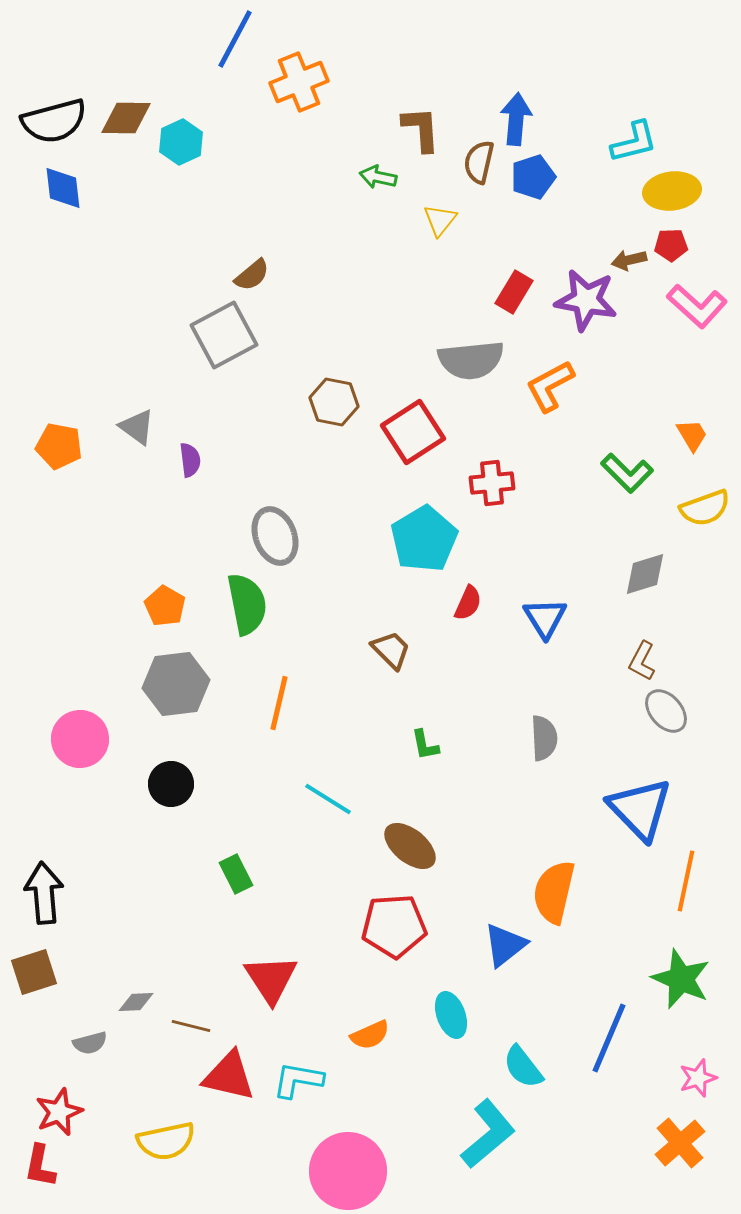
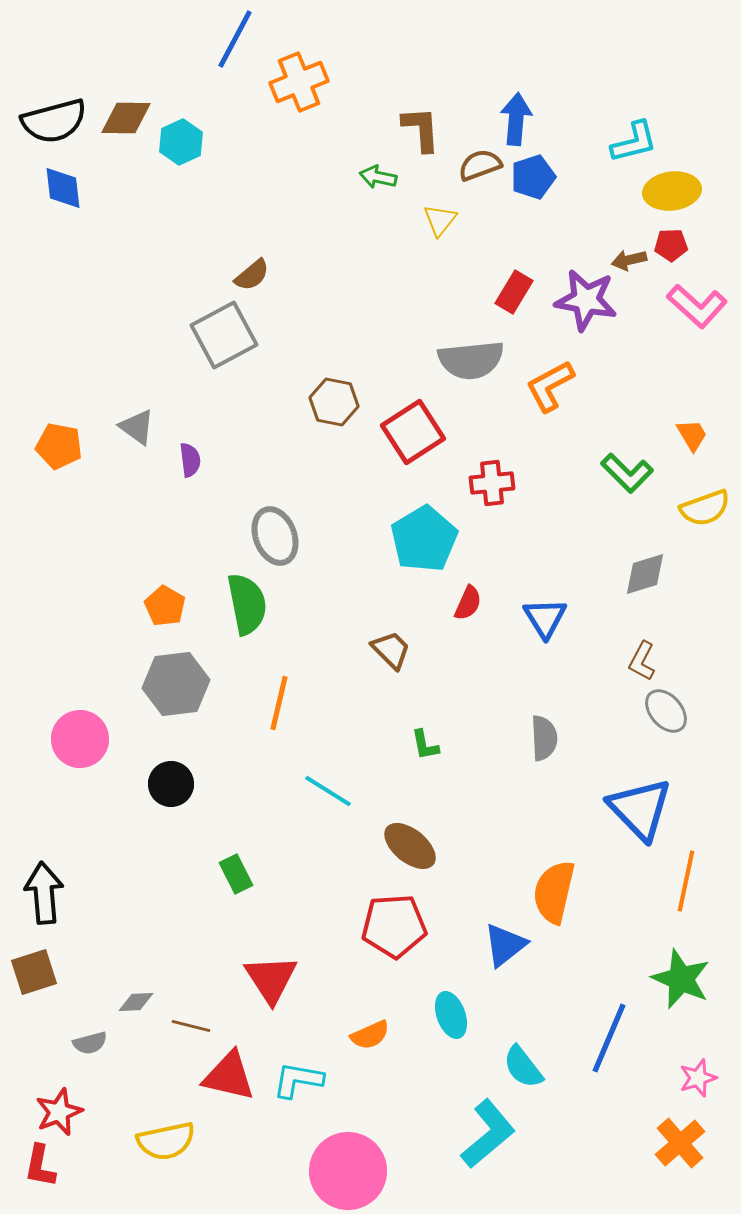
brown semicircle at (479, 162): moved 1 px right, 3 px down; rotated 57 degrees clockwise
cyan line at (328, 799): moved 8 px up
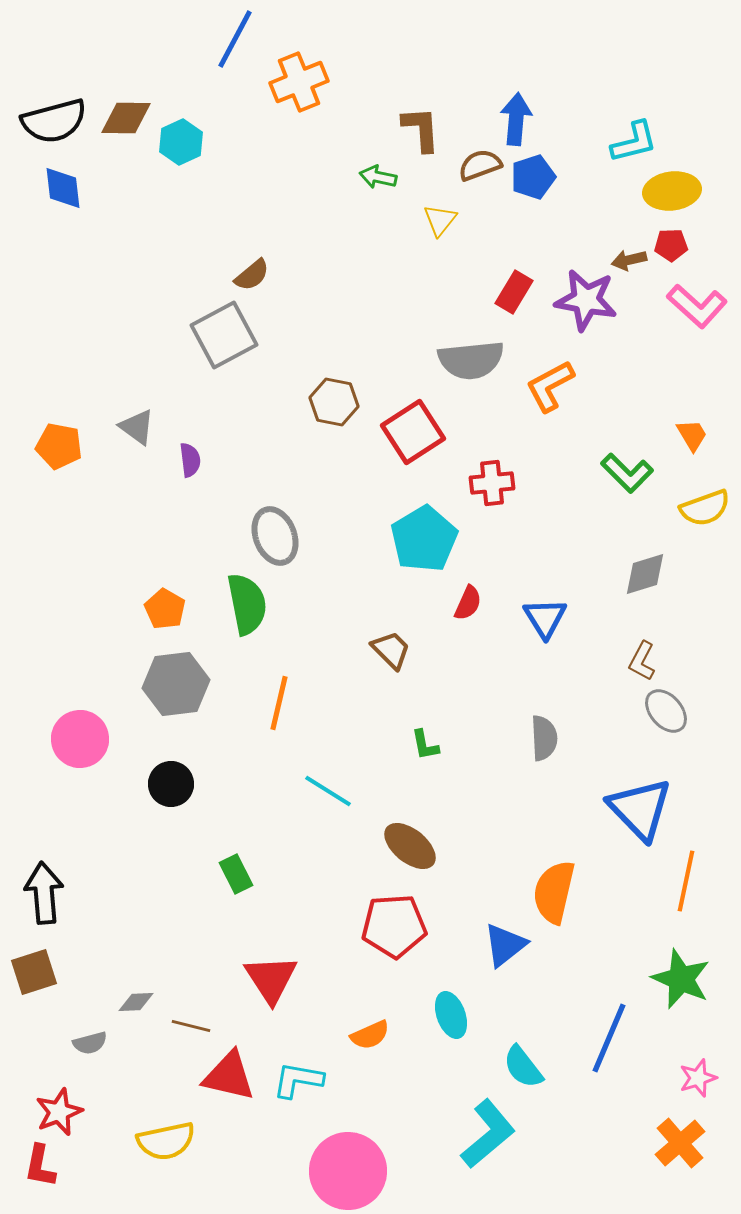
orange pentagon at (165, 606): moved 3 px down
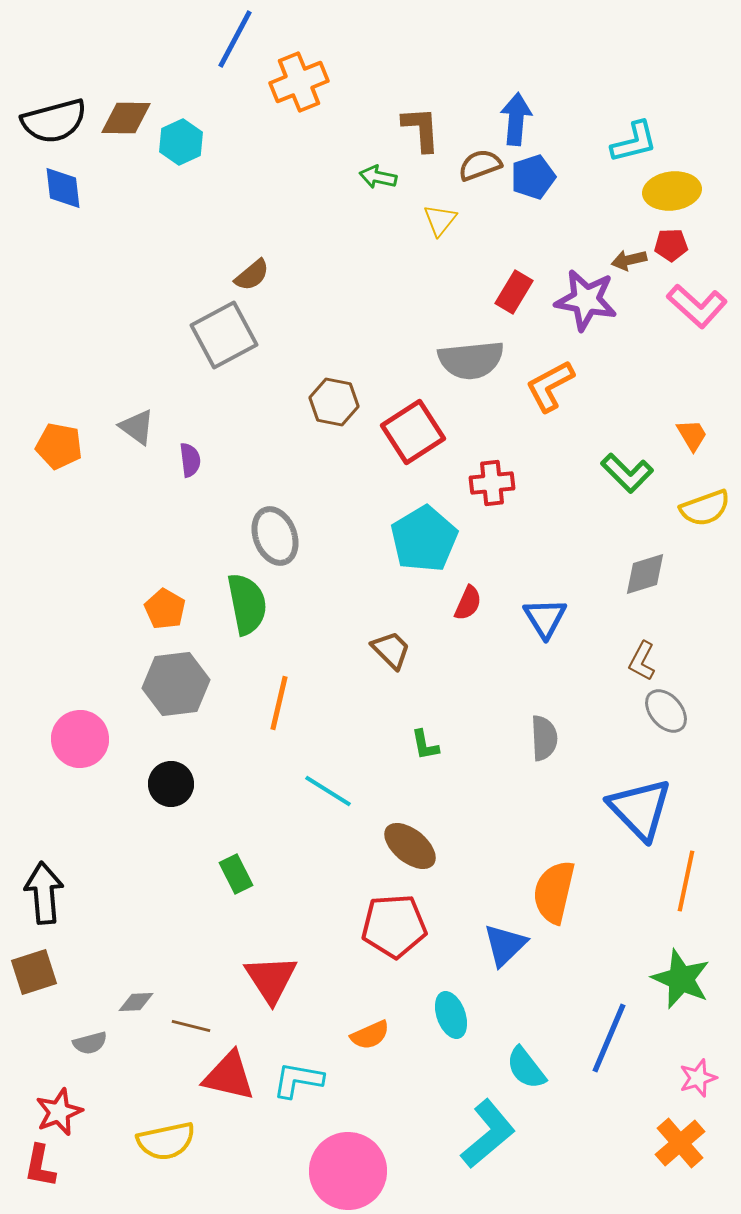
blue triangle at (505, 945): rotated 6 degrees counterclockwise
cyan semicircle at (523, 1067): moved 3 px right, 1 px down
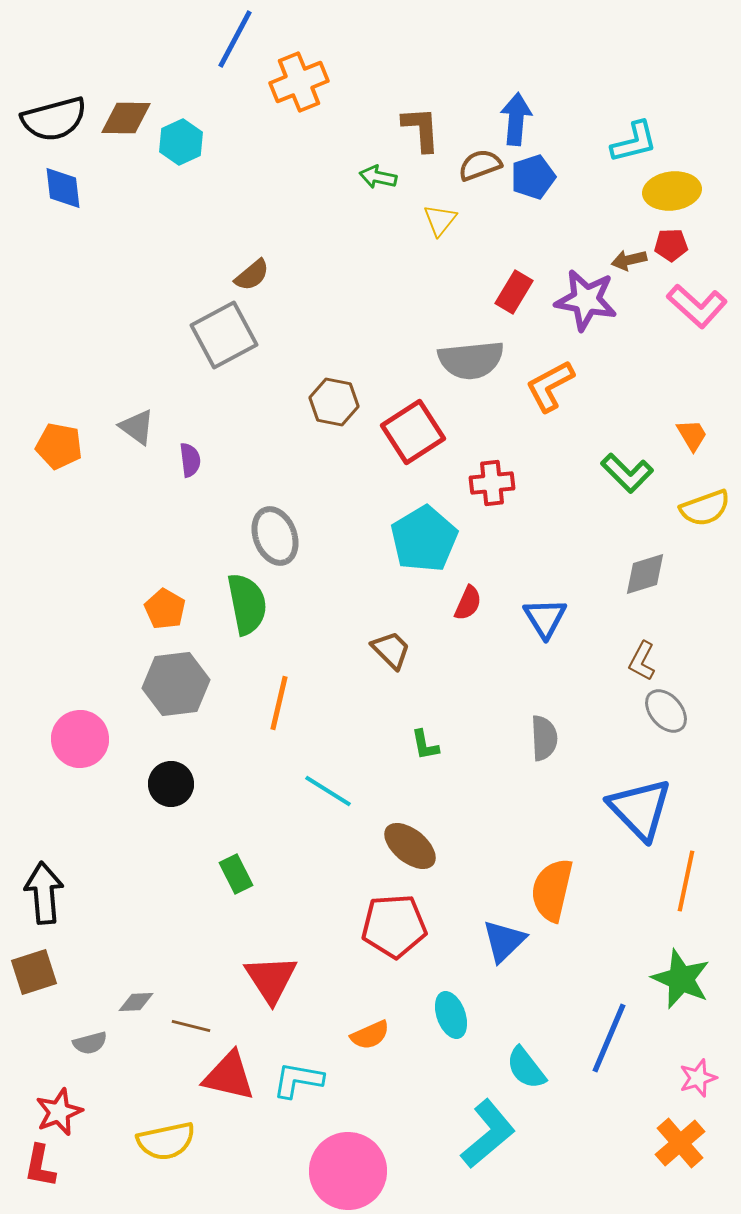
black semicircle at (54, 121): moved 2 px up
orange semicircle at (554, 892): moved 2 px left, 2 px up
blue triangle at (505, 945): moved 1 px left, 4 px up
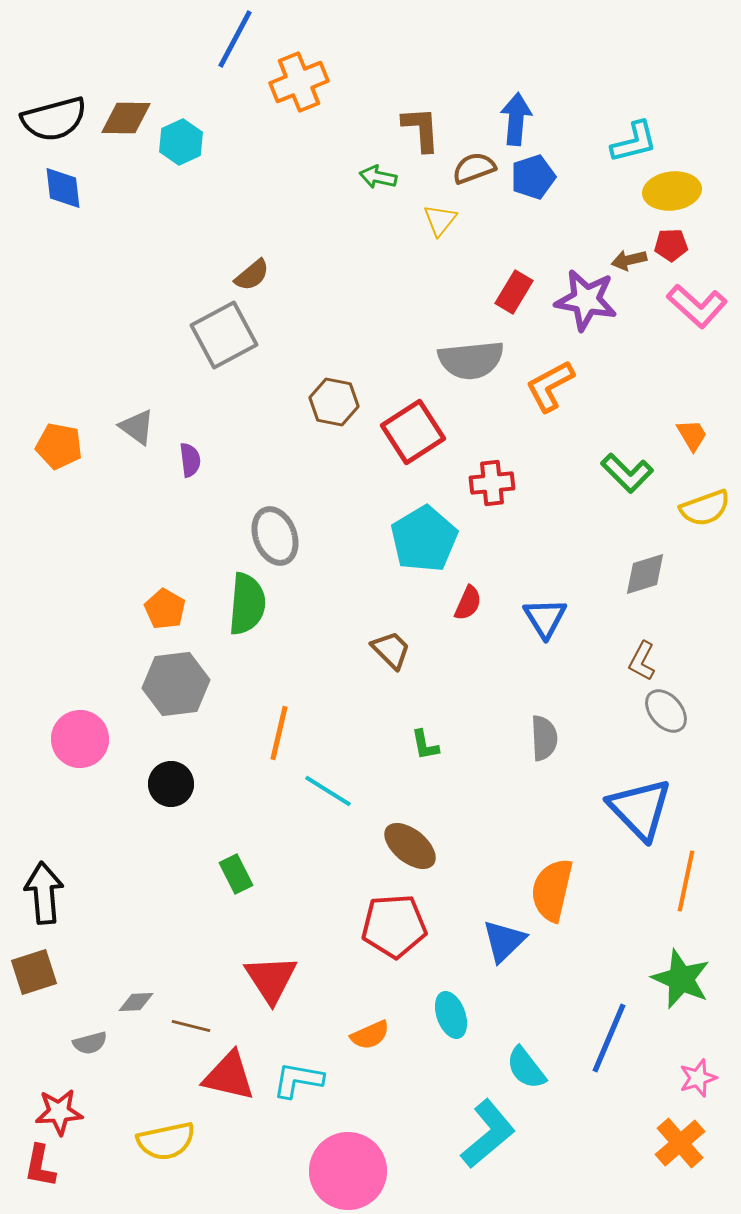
brown semicircle at (480, 165): moved 6 px left, 3 px down
green semicircle at (247, 604): rotated 16 degrees clockwise
orange line at (279, 703): moved 30 px down
red star at (59, 1112): rotated 18 degrees clockwise
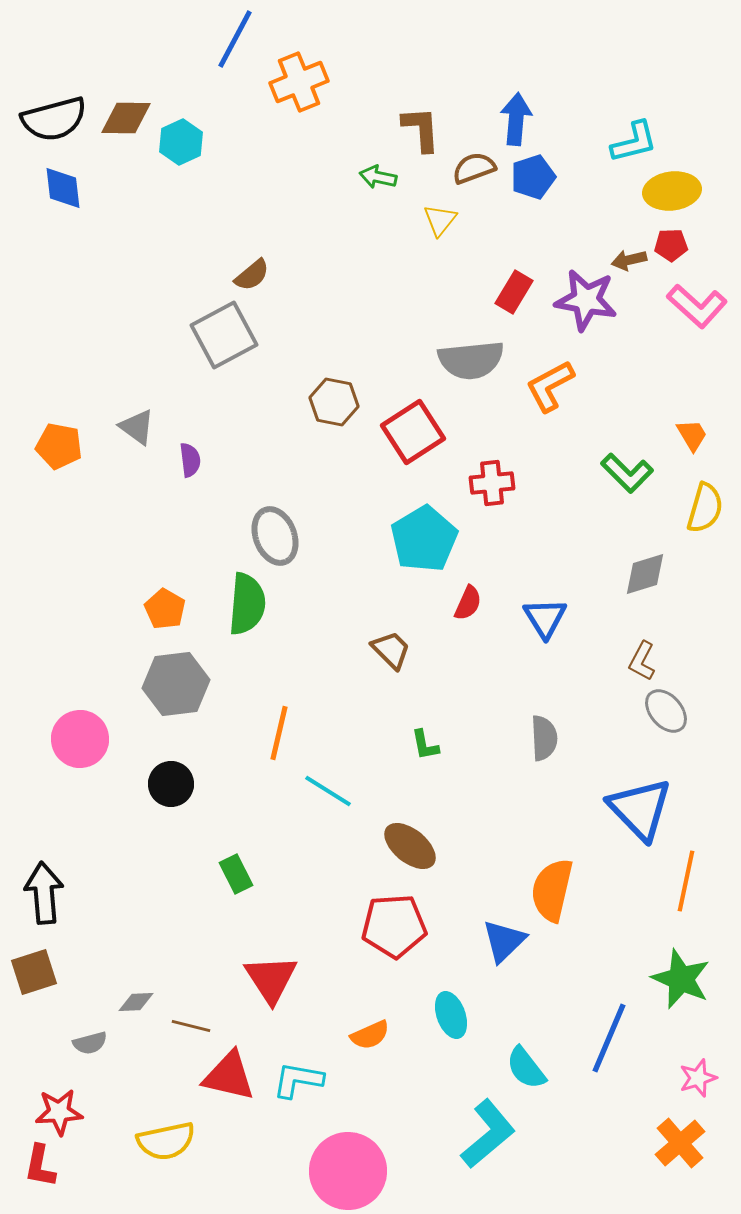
yellow semicircle at (705, 508): rotated 54 degrees counterclockwise
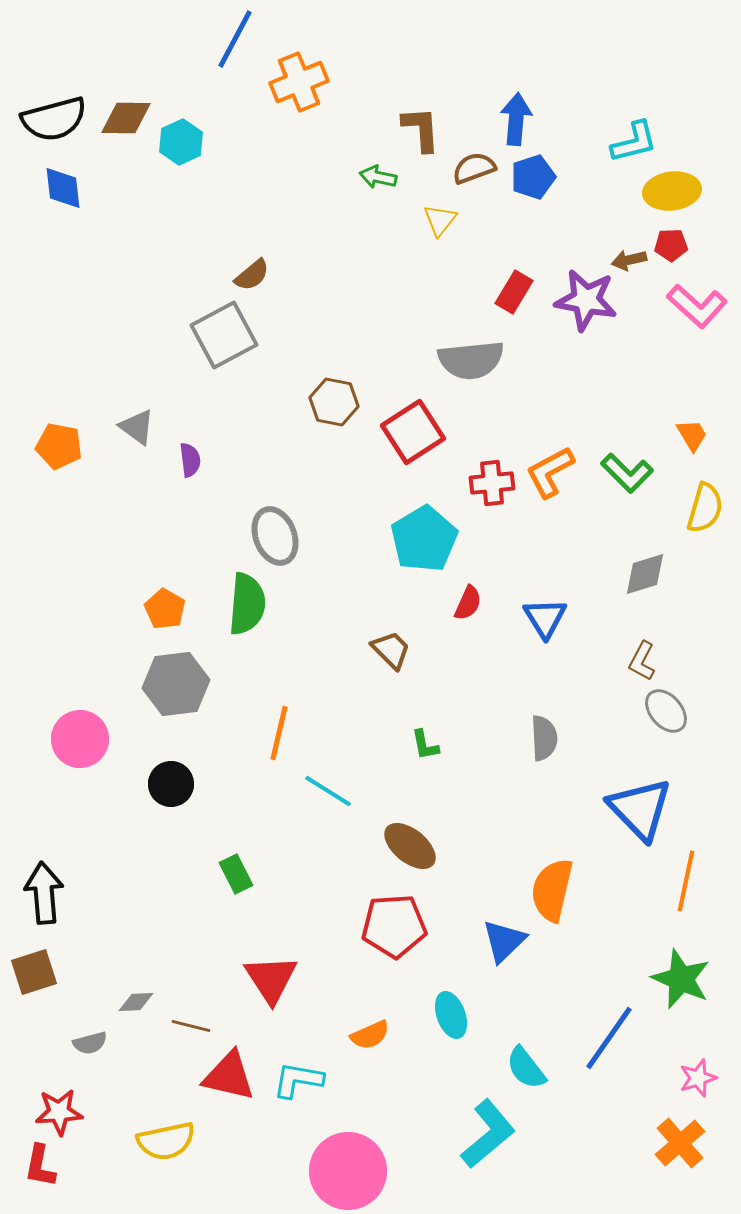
orange L-shape at (550, 386): moved 86 px down
blue line at (609, 1038): rotated 12 degrees clockwise
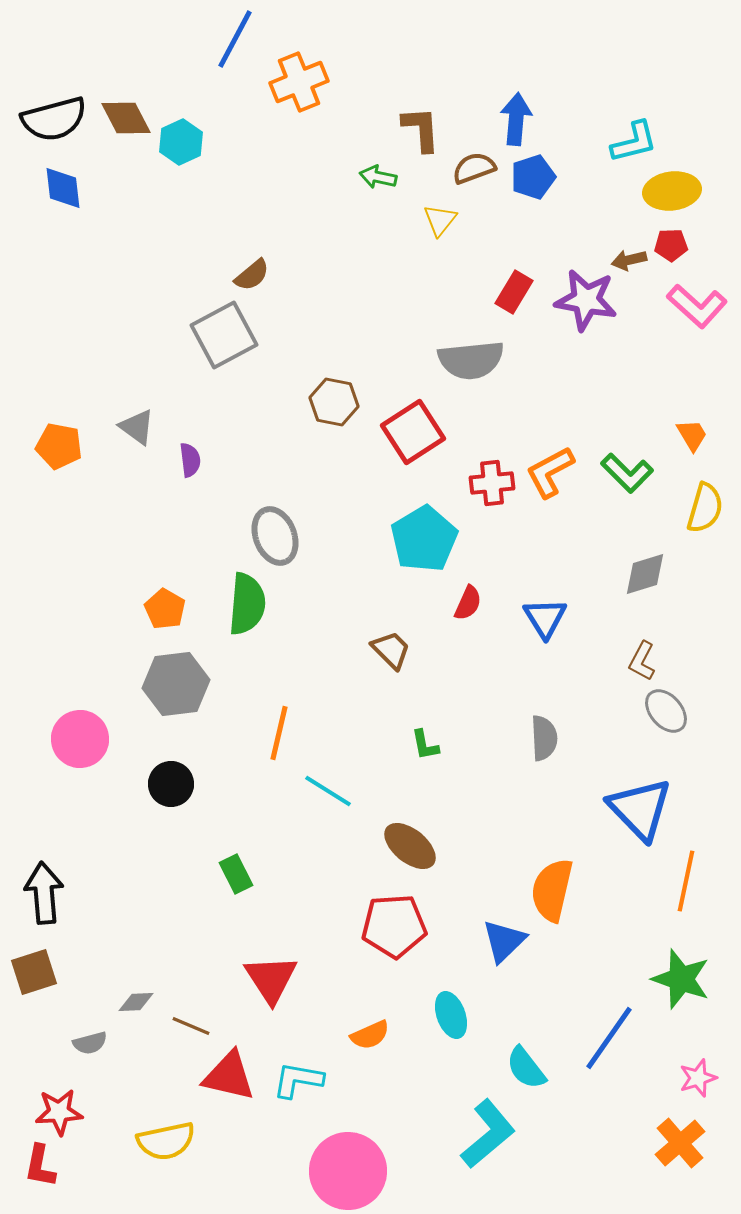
brown diamond at (126, 118): rotated 62 degrees clockwise
green star at (681, 979): rotated 4 degrees counterclockwise
brown line at (191, 1026): rotated 9 degrees clockwise
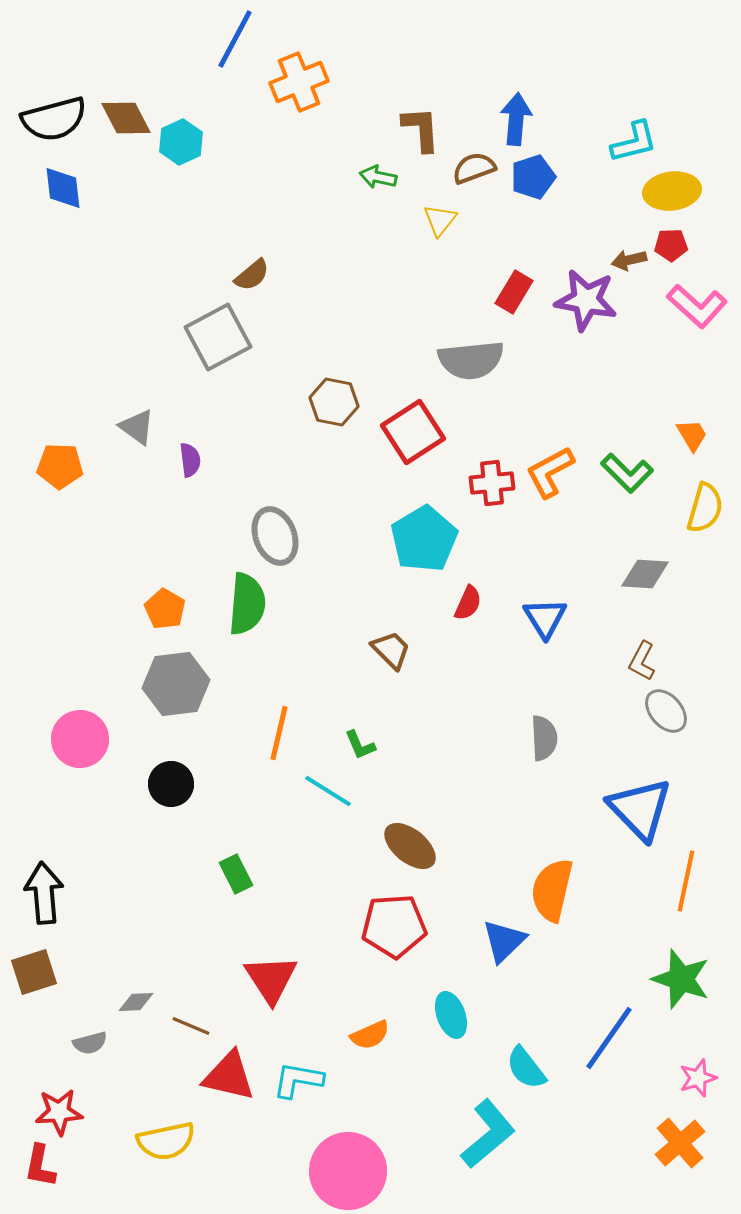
gray square at (224, 335): moved 6 px left, 2 px down
orange pentagon at (59, 446): moved 1 px right, 20 px down; rotated 9 degrees counterclockwise
gray diamond at (645, 574): rotated 21 degrees clockwise
green L-shape at (425, 745): moved 65 px left; rotated 12 degrees counterclockwise
